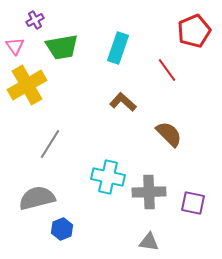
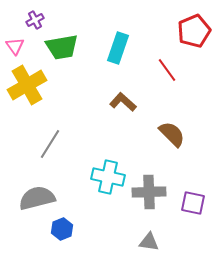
brown semicircle: moved 3 px right
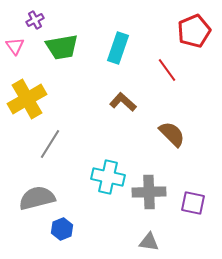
yellow cross: moved 14 px down
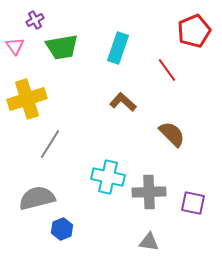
yellow cross: rotated 12 degrees clockwise
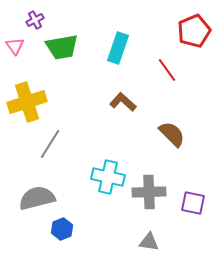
yellow cross: moved 3 px down
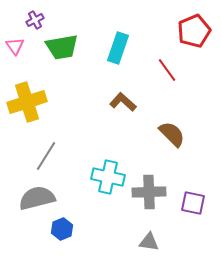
gray line: moved 4 px left, 12 px down
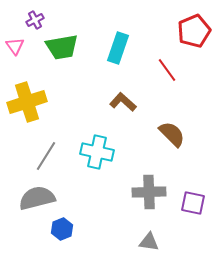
cyan cross: moved 11 px left, 25 px up
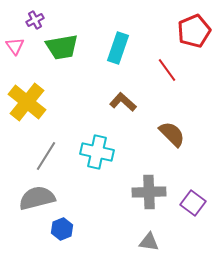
yellow cross: rotated 33 degrees counterclockwise
purple square: rotated 25 degrees clockwise
